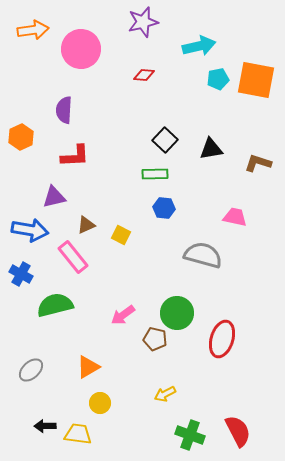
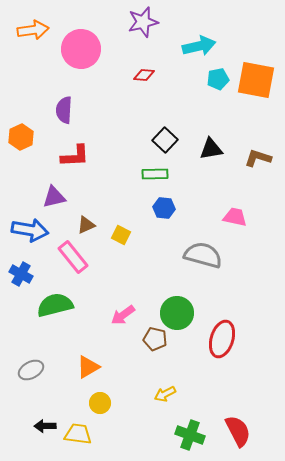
brown L-shape: moved 5 px up
gray ellipse: rotated 15 degrees clockwise
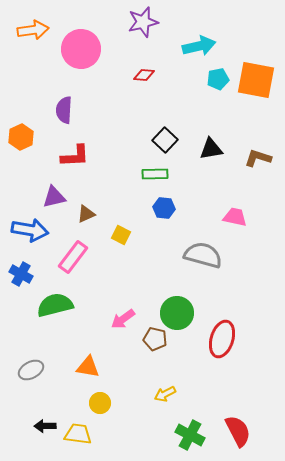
brown triangle: moved 11 px up
pink rectangle: rotated 76 degrees clockwise
pink arrow: moved 4 px down
orange triangle: rotated 40 degrees clockwise
green cross: rotated 8 degrees clockwise
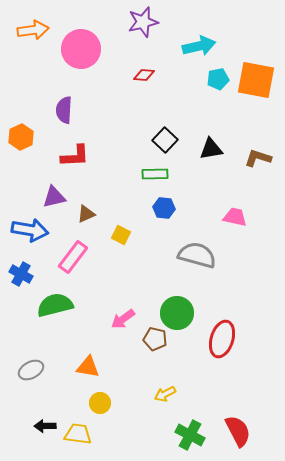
gray semicircle: moved 6 px left
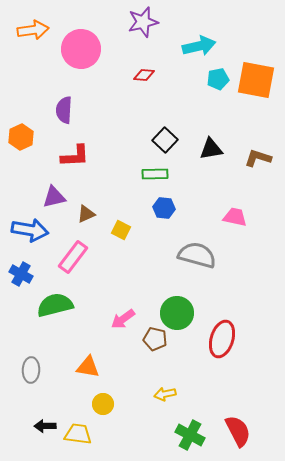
yellow square: moved 5 px up
gray ellipse: rotated 60 degrees counterclockwise
yellow arrow: rotated 15 degrees clockwise
yellow circle: moved 3 px right, 1 px down
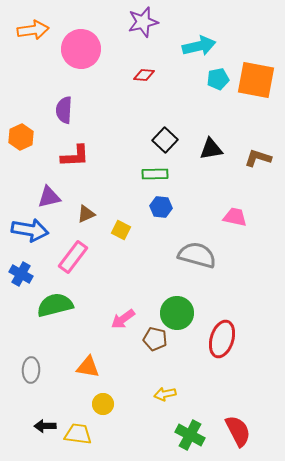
purple triangle: moved 5 px left
blue hexagon: moved 3 px left, 1 px up
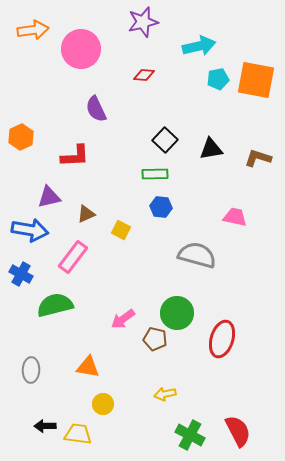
purple semicircle: moved 32 px right, 1 px up; rotated 28 degrees counterclockwise
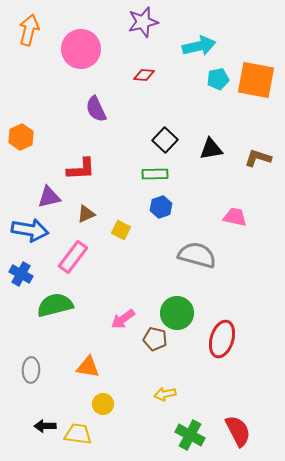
orange arrow: moved 4 px left; rotated 68 degrees counterclockwise
red L-shape: moved 6 px right, 13 px down
blue hexagon: rotated 25 degrees counterclockwise
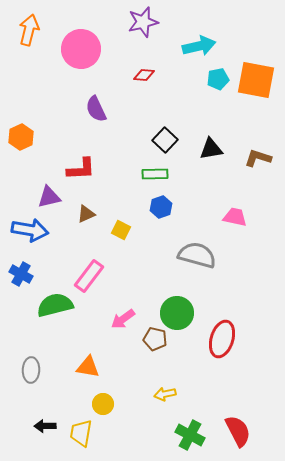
pink rectangle: moved 16 px right, 19 px down
yellow trapezoid: moved 3 px right, 1 px up; rotated 88 degrees counterclockwise
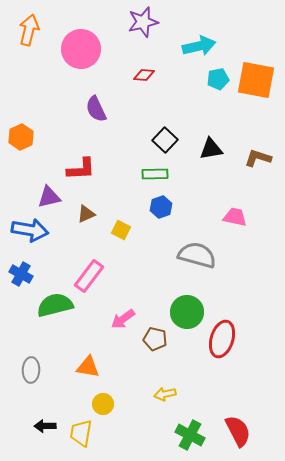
green circle: moved 10 px right, 1 px up
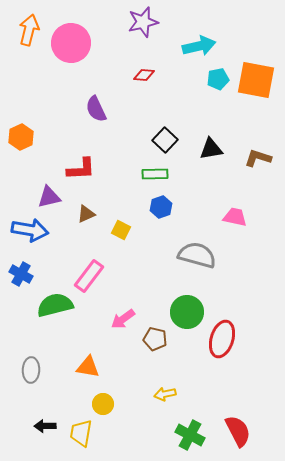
pink circle: moved 10 px left, 6 px up
